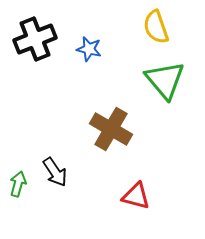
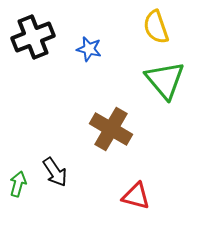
black cross: moved 2 px left, 2 px up
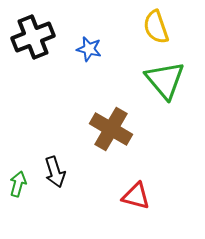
black arrow: rotated 16 degrees clockwise
